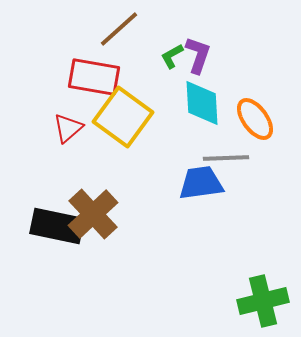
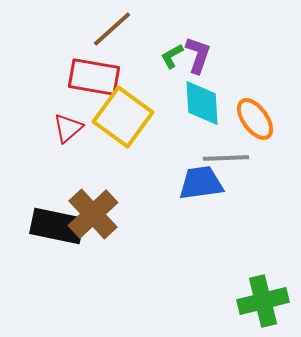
brown line: moved 7 px left
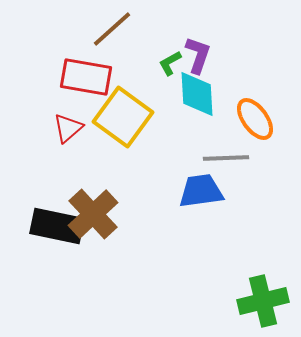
green L-shape: moved 2 px left, 7 px down
red rectangle: moved 8 px left
cyan diamond: moved 5 px left, 9 px up
blue trapezoid: moved 8 px down
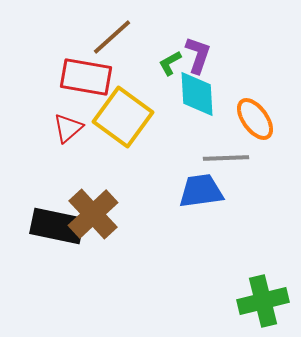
brown line: moved 8 px down
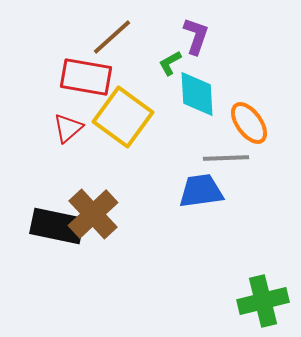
purple L-shape: moved 2 px left, 19 px up
orange ellipse: moved 6 px left, 4 px down
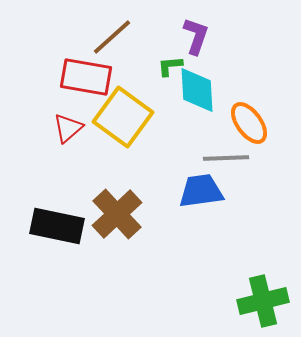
green L-shape: moved 3 px down; rotated 24 degrees clockwise
cyan diamond: moved 4 px up
brown cross: moved 24 px right
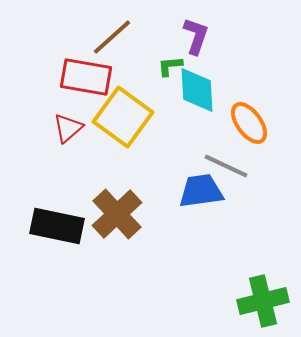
gray line: moved 8 px down; rotated 27 degrees clockwise
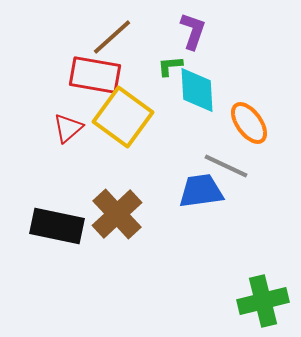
purple L-shape: moved 3 px left, 5 px up
red rectangle: moved 9 px right, 2 px up
